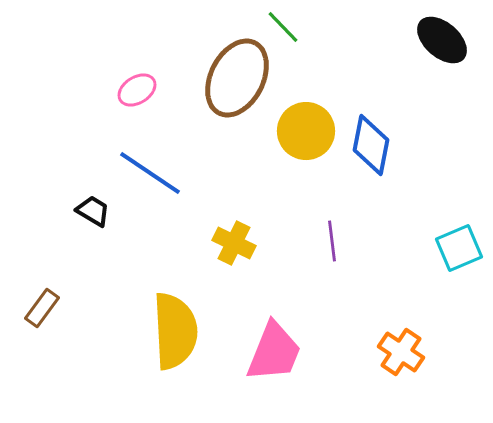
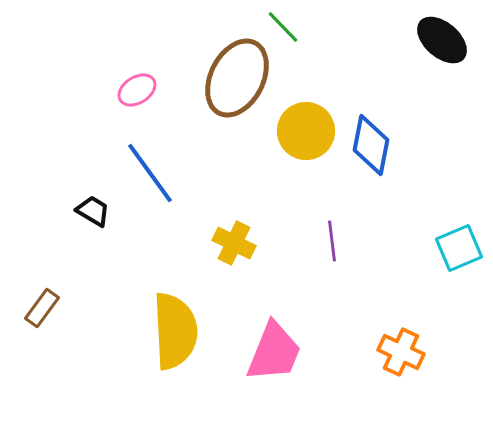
blue line: rotated 20 degrees clockwise
orange cross: rotated 9 degrees counterclockwise
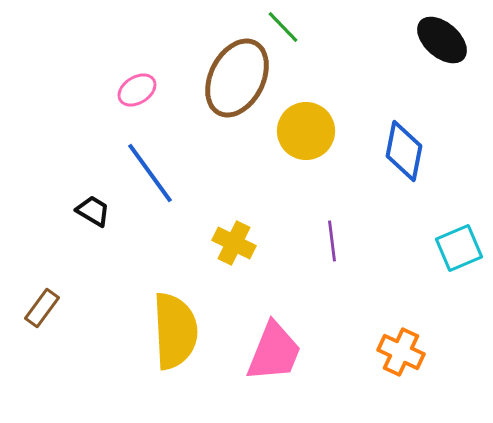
blue diamond: moved 33 px right, 6 px down
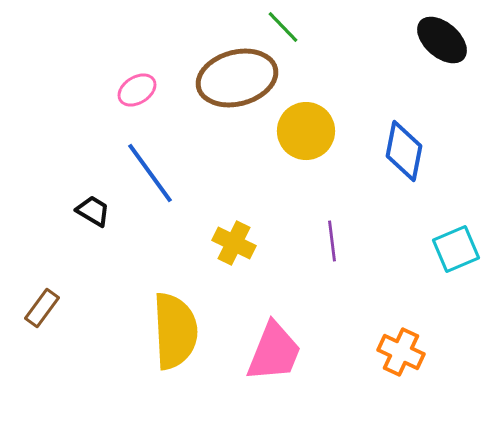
brown ellipse: rotated 48 degrees clockwise
cyan square: moved 3 px left, 1 px down
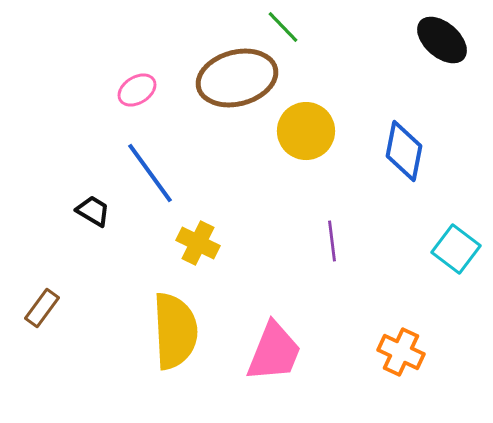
yellow cross: moved 36 px left
cyan square: rotated 30 degrees counterclockwise
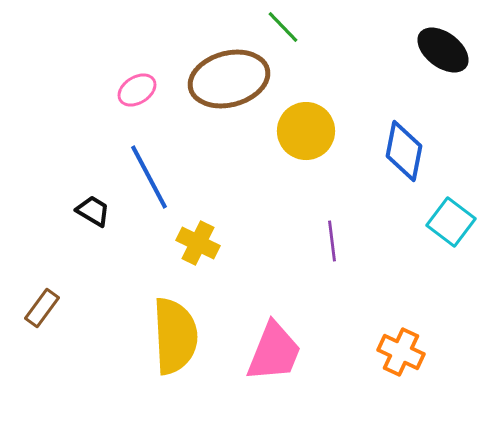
black ellipse: moved 1 px right, 10 px down; rotated 4 degrees counterclockwise
brown ellipse: moved 8 px left, 1 px down
blue line: moved 1 px left, 4 px down; rotated 8 degrees clockwise
cyan square: moved 5 px left, 27 px up
yellow semicircle: moved 5 px down
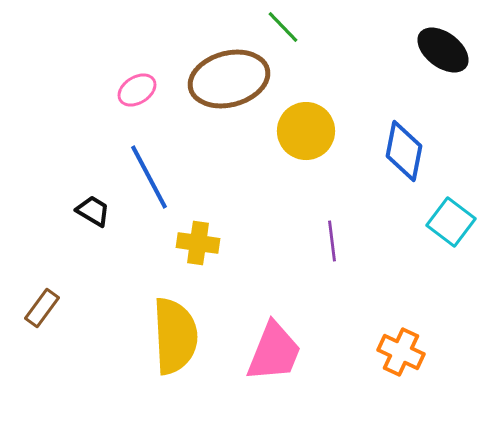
yellow cross: rotated 18 degrees counterclockwise
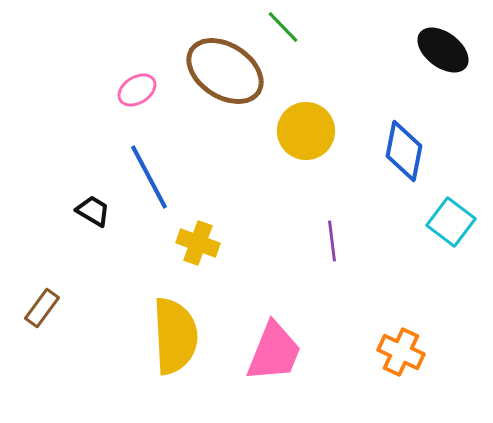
brown ellipse: moved 4 px left, 8 px up; rotated 48 degrees clockwise
yellow cross: rotated 12 degrees clockwise
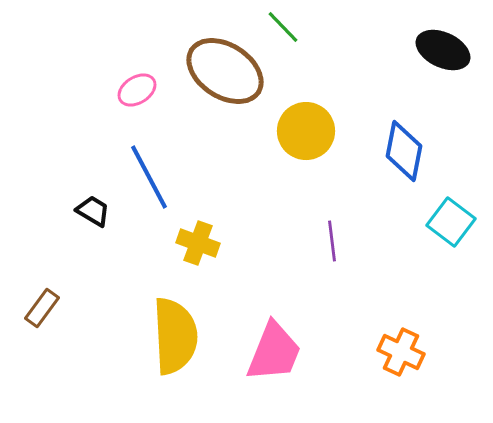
black ellipse: rotated 12 degrees counterclockwise
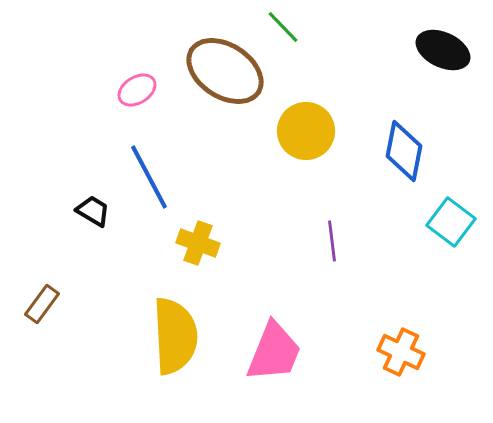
brown rectangle: moved 4 px up
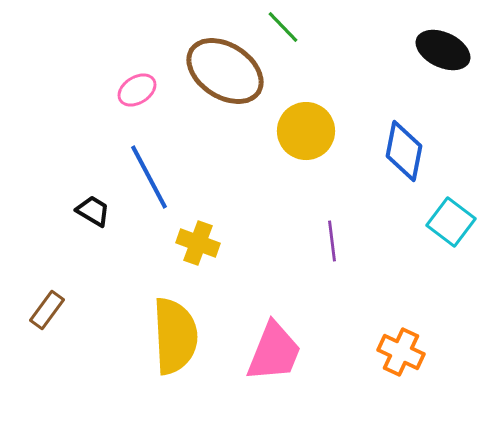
brown rectangle: moved 5 px right, 6 px down
